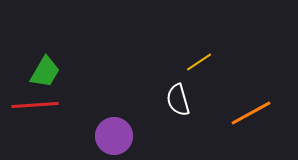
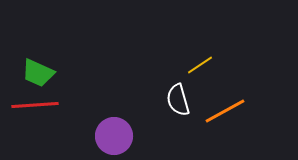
yellow line: moved 1 px right, 3 px down
green trapezoid: moved 7 px left, 1 px down; rotated 84 degrees clockwise
orange line: moved 26 px left, 2 px up
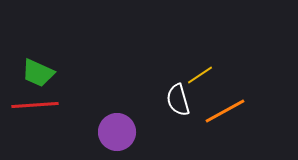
yellow line: moved 10 px down
purple circle: moved 3 px right, 4 px up
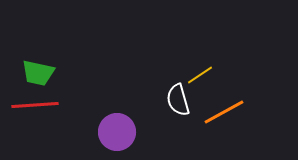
green trapezoid: rotated 12 degrees counterclockwise
orange line: moved 1 px left, 1 px down
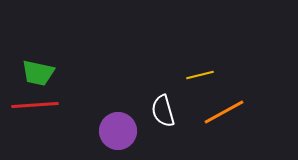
yellow line: rotated 20 degrees clockwise
white semicircle: moved 15 px left, 11 px down
purple circle: moved 1 px right, 1 px up
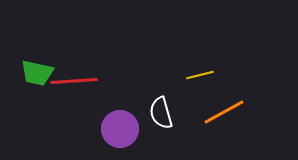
green trapezoid: moved 1 px left
red line: moved 39 px right, 24 px up
white semicircle: moved 2 px left, 2 px down
purple circle: moved 2 px right, 2 px up
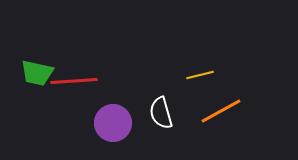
orange line: moved 3 px left, 1 px up
purple circle: moved 7 px left, 6 px up
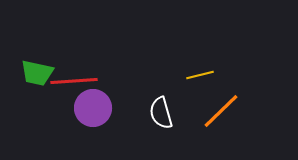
orange line: rotated 15 degrees counterclockwise
purple circle: moved 20 px left, 15 px up
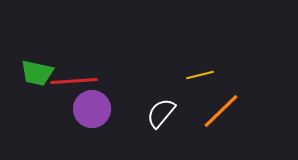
purple circle: moved 1 px left, 1 px down
white semicircle: rotated 56 degrees clockwise
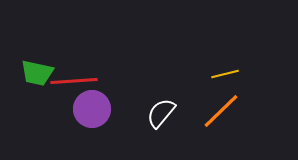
yellow line: moved 25 px right, 1 px up
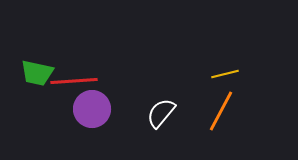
orange line: rotated 18 degrees counterclockwise
